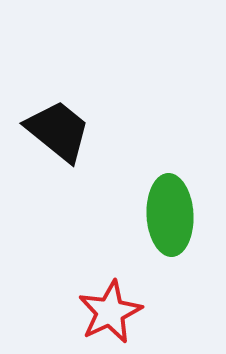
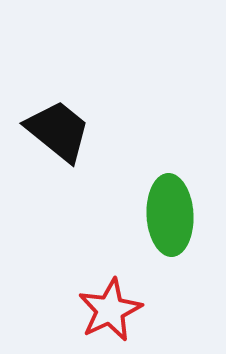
red star: moved 2 px up
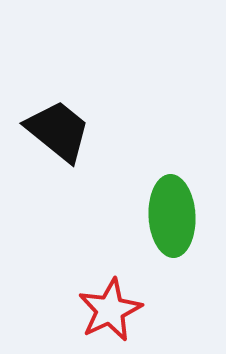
green ellipse: moved 2 px right, 1 px down
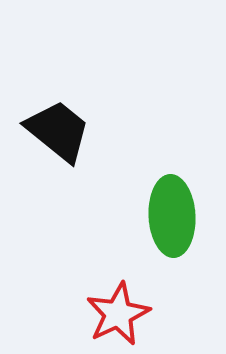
red star: moved 8 px right, 4 px down
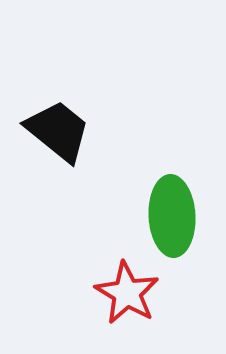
red star: moved 9 px right, 21 px up; rotated 16 degrees counterclockwise
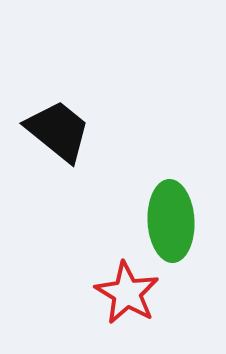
green ellipse: moved 1 px left, 5 px down
